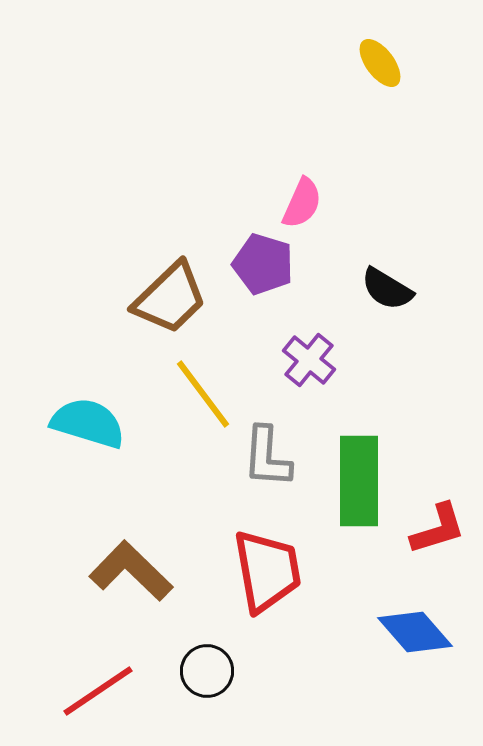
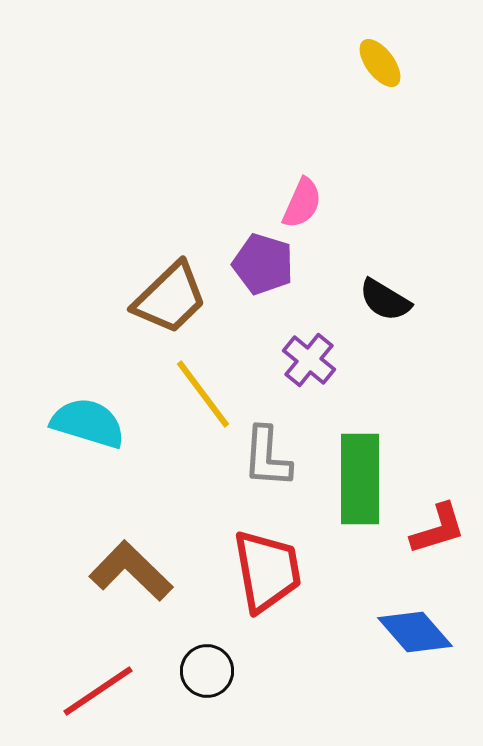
black semicircle: moved 2 px left, 11 px down
green rectangle: moved 1 px right, 2 px up
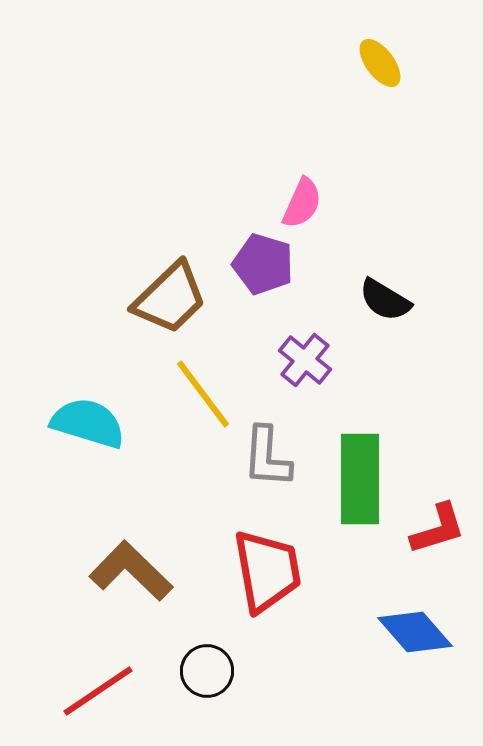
purple cross: moved 4 px left
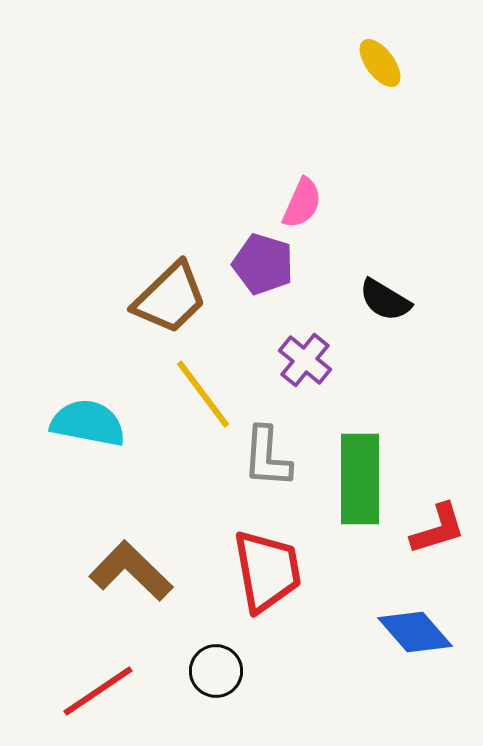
cyan semicircle: rotated 6 degrees counterclockwise
black circle: moved 9 px right
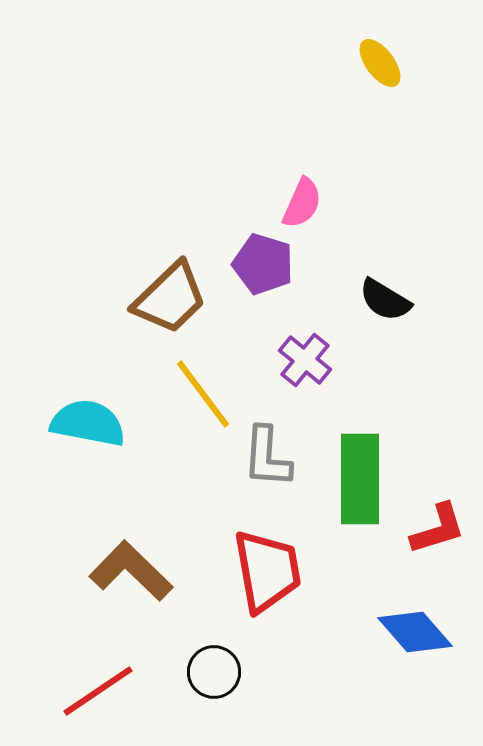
black circle: moved 2 px left, 1 px down
